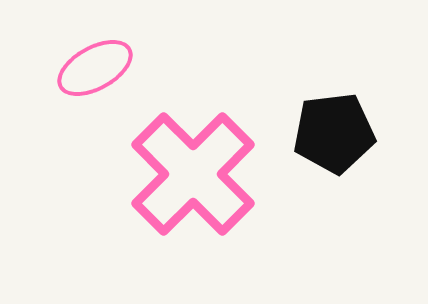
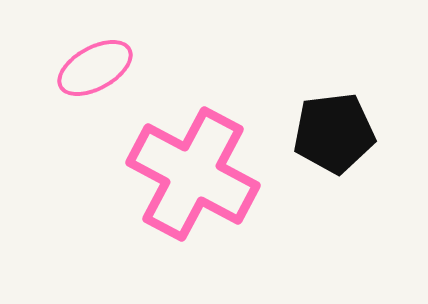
pink cross: rotated 17 degrees counterclockwise
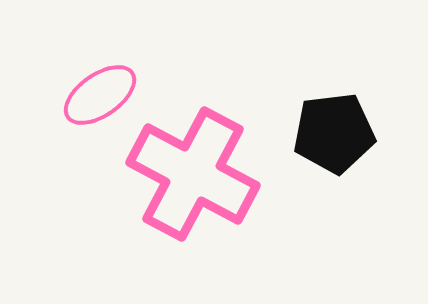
pink ellipse: moved 5 px right, 27 px down; rotated 6 degrees counterclockwise
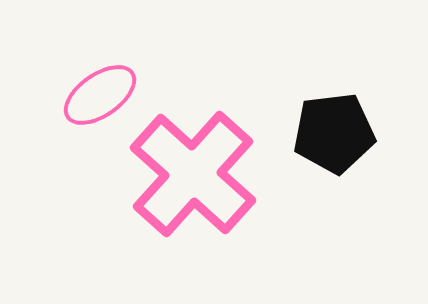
pink cross: rotated 14 degrees clockwise
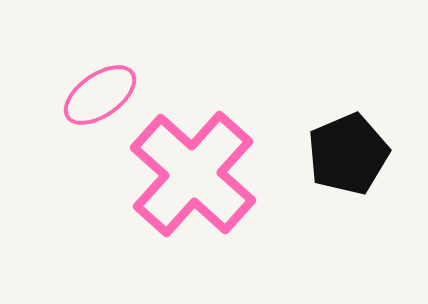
black pentagon: moved 14 px right, 21 px down; rotated 16 degrees counterclockwise
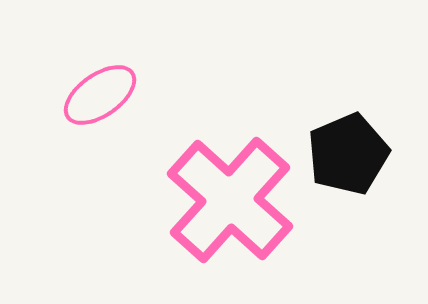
pink cross: moved 37 px right, 26 px down
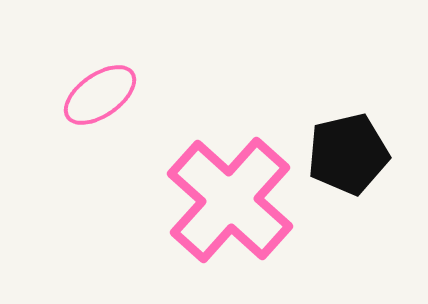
black pentagon: rotated 10 degrees clockwise
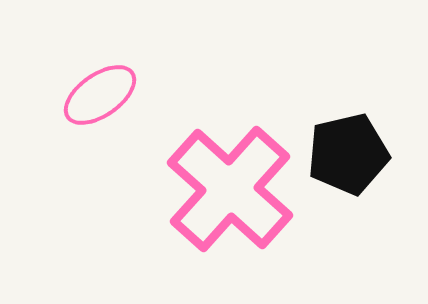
pink cross: moved 11 px up
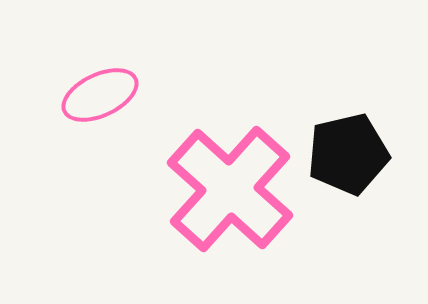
pink ellipse: rotated 10 degrees clockwise
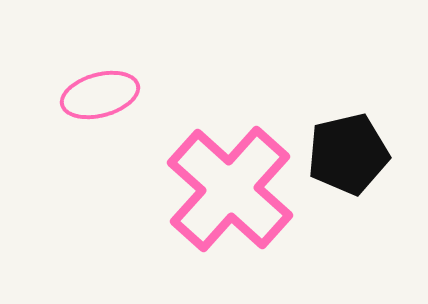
pink ellipse: rotated 10 degrees clockwise
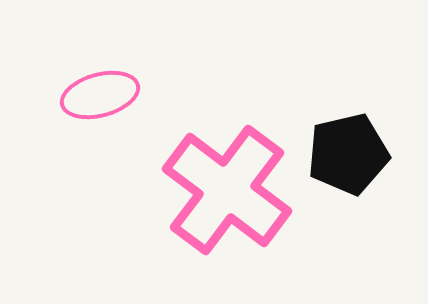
pink cross: moved 3 px left, 1 px down; rotated 5 degrees counterclockwise
